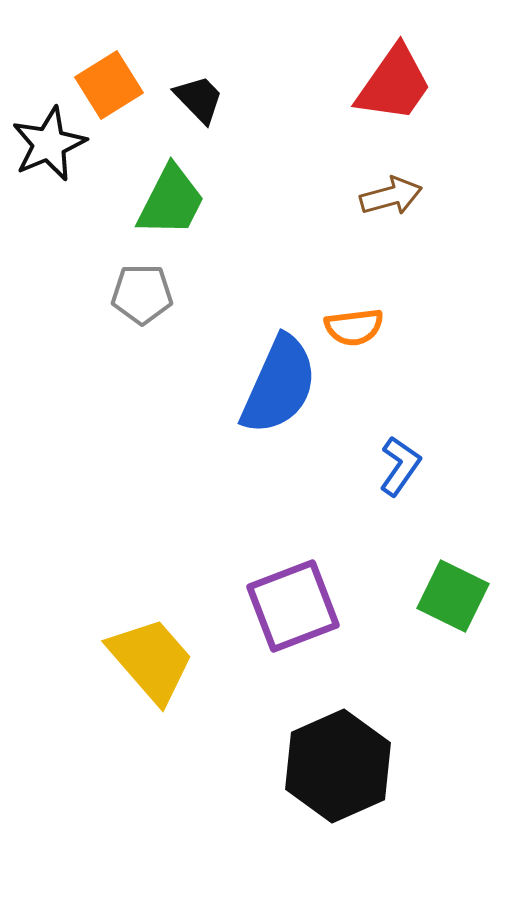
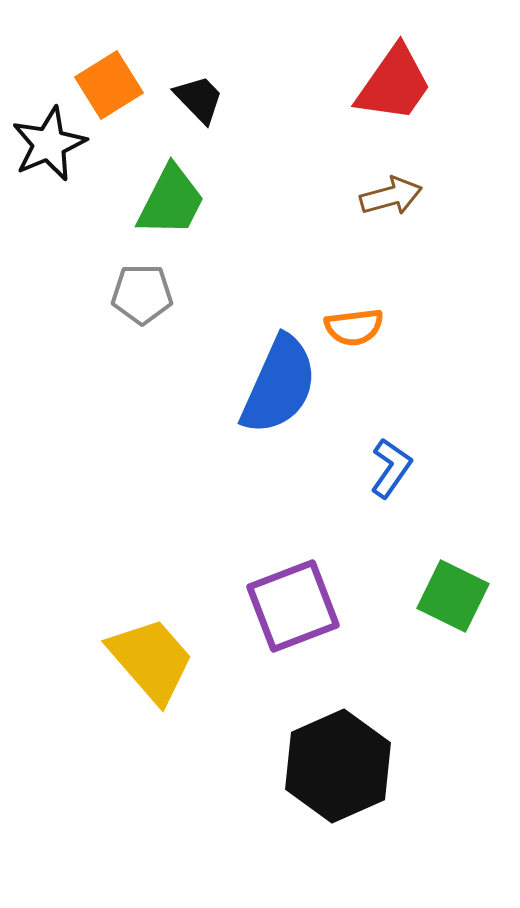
blue L-shape: moved 9 px left, 2 px down
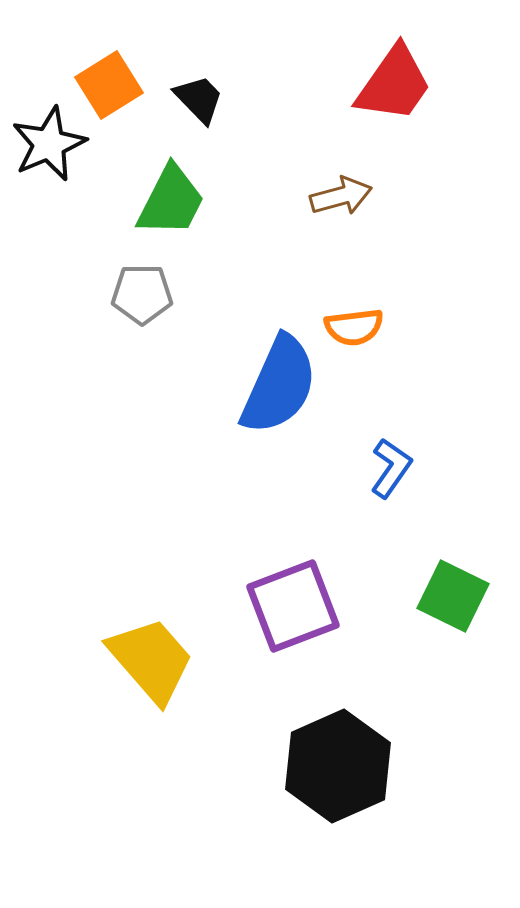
brown arrow: moved 50 px left
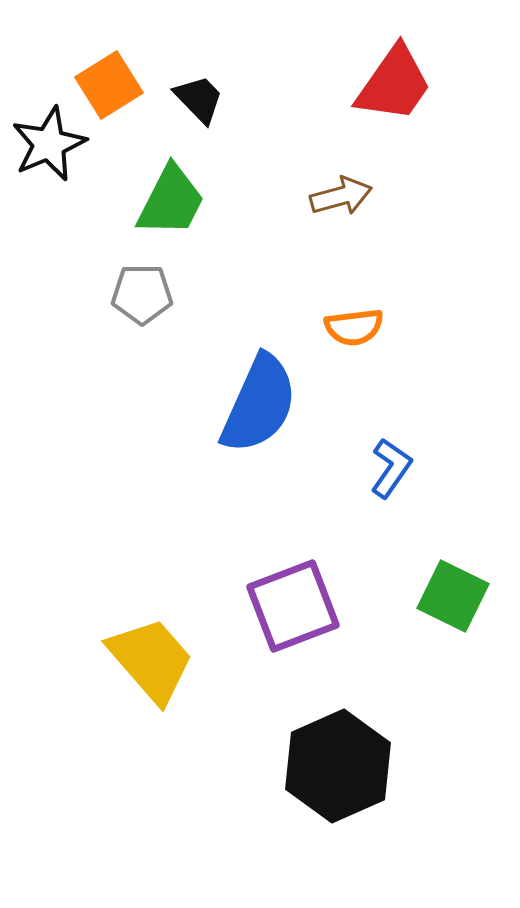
blue semicircle: moved 20 px left, 19 px down
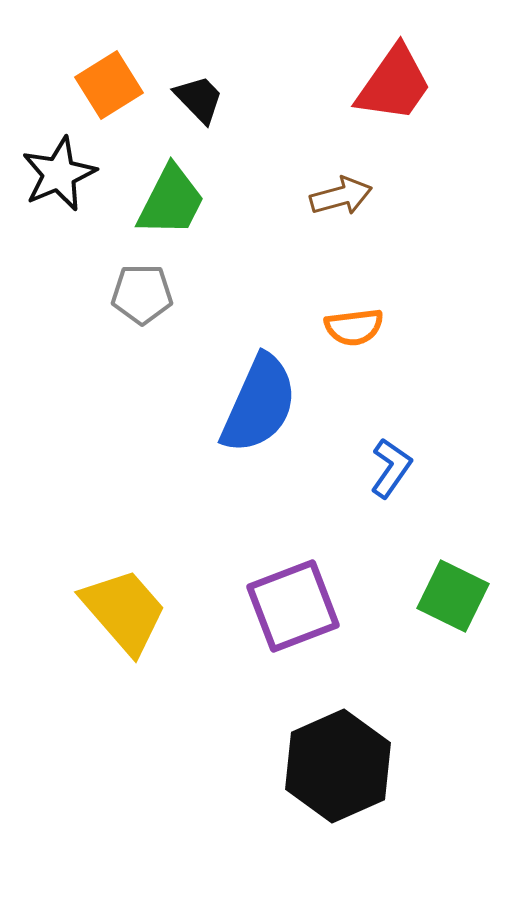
black star: moved 10 px right, 30 px down
yellow trapezoid: moved 27 px left, 49 px up
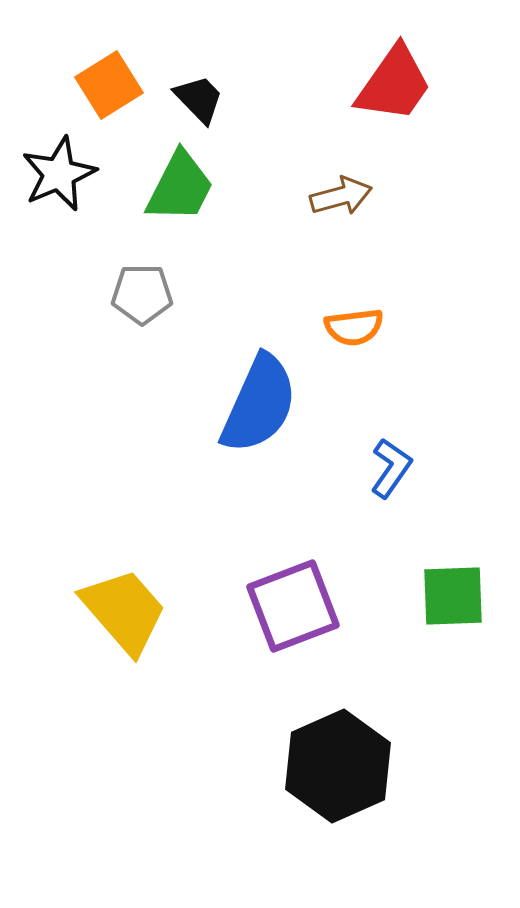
green trapezoid: moved 9 px right, 14 px up
green square: rotated 28 degrees counterclockwise
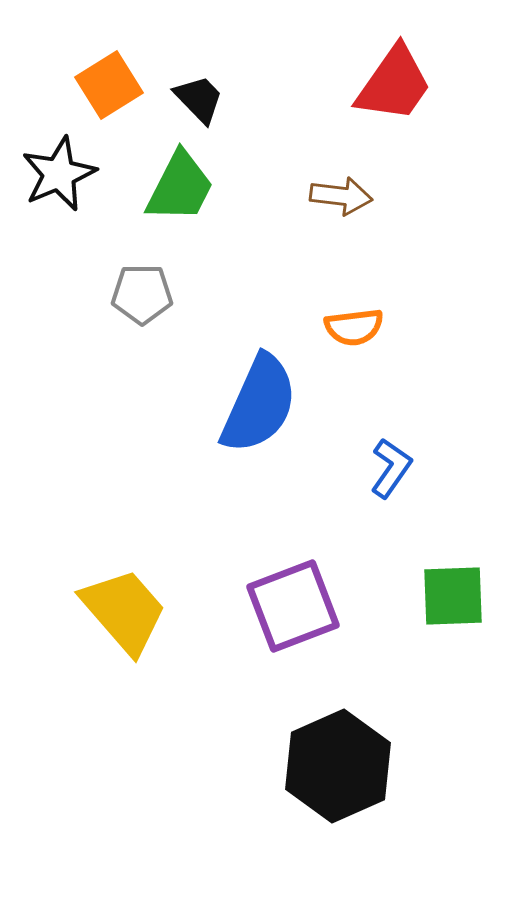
brown arrow: rotated 22 degrees clockwise
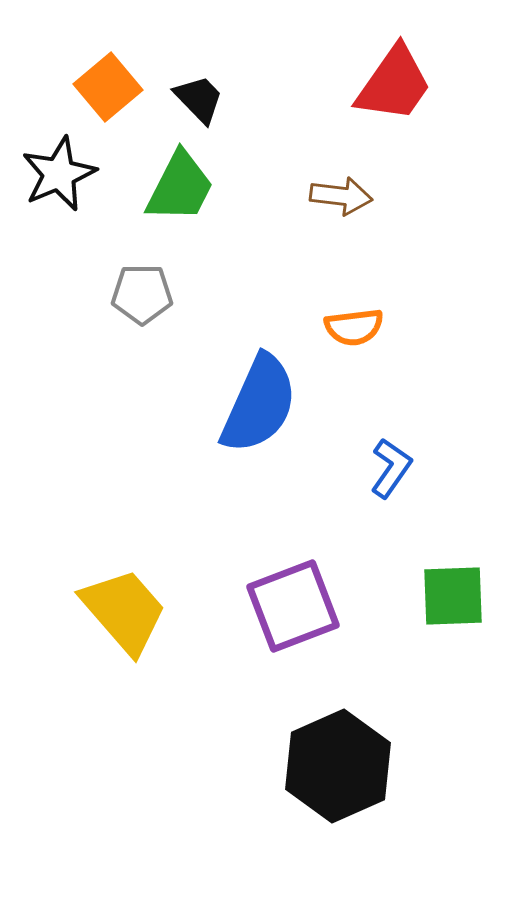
orange square: moved 1 px left, 2 px down; rotated 8 degrees counterclockwise
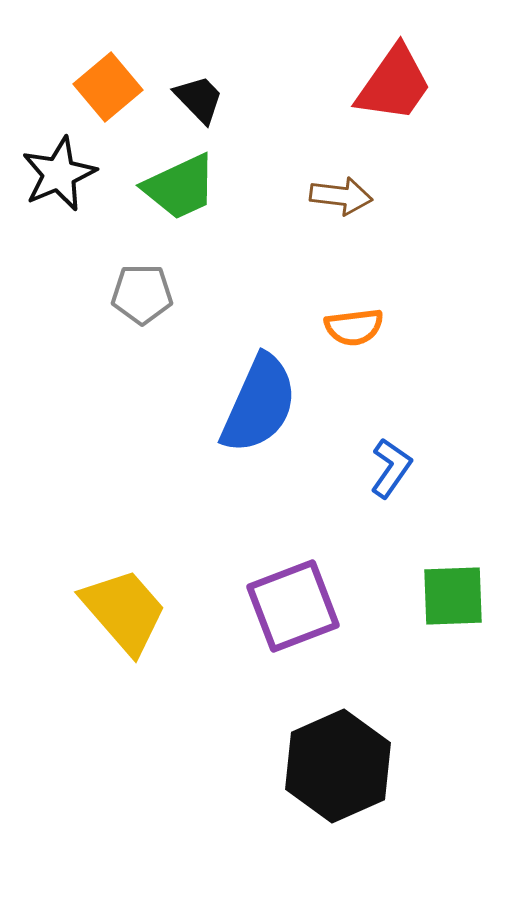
green trapezoid: rotated 38 degrees clockwise
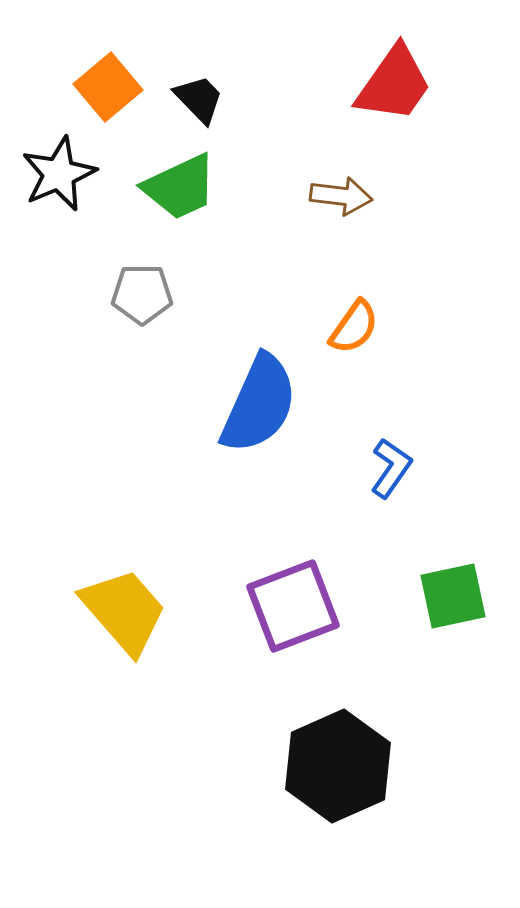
orange semicircle: rotated 48 degrees counterclockwise
green square: rotated 10 degrees counterclockwise
